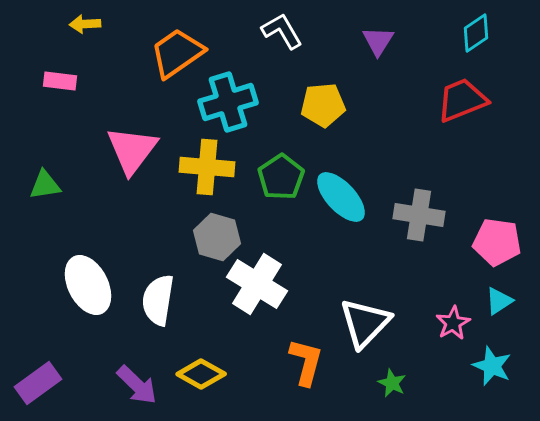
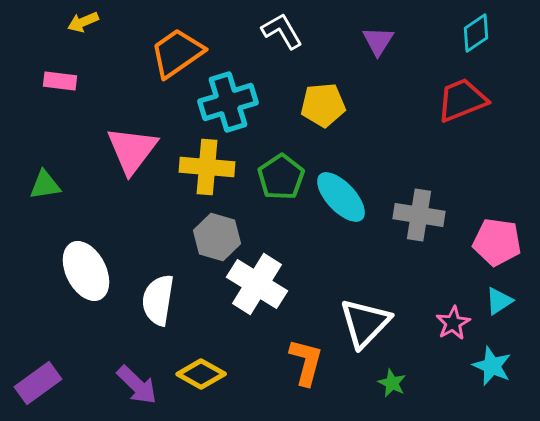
yellow arrow: moved 2 px left, 2 px up; rotated 20 degrees counterclockwise
white ellipse: moved 2 px left, 14 px up
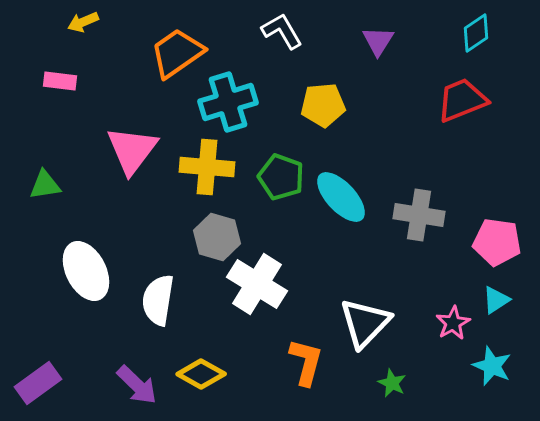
green pentagon: rotated 18 degrees counterclockwise
cyan triangle: moved 3 px left, 1 px up
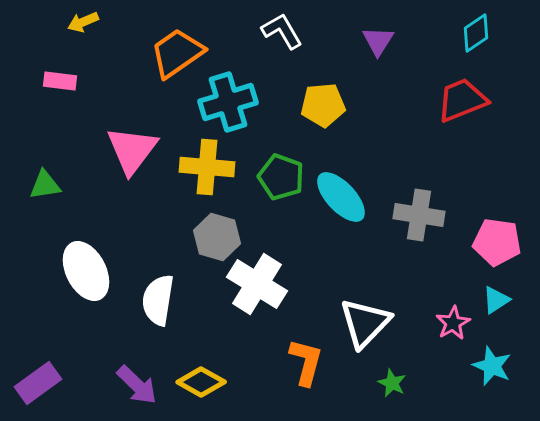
yellow diamond: moved 8 px down
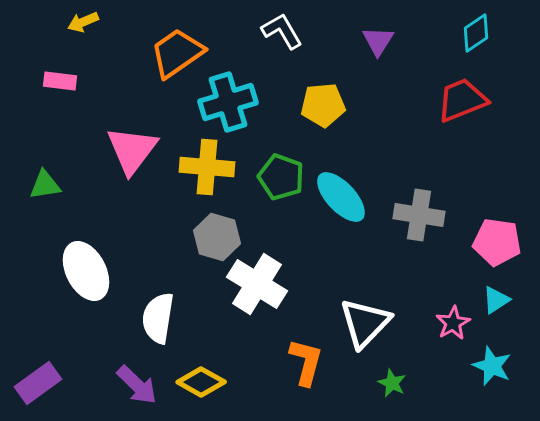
white semicircle: moved 18 px down
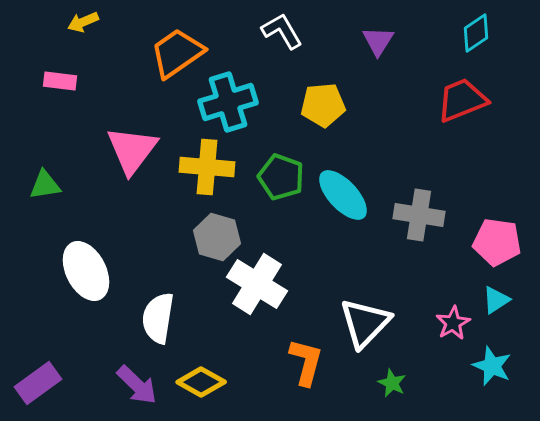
cyan ellipse: moved 2 px right, 2 px up
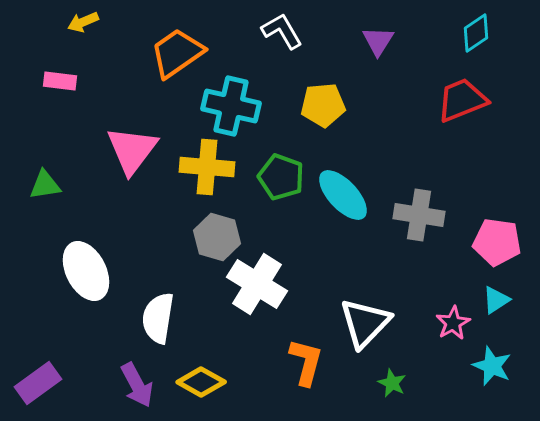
cyan cross: moved 3 px right, 4 px down; rotated 30 degrees clockwise
purple arrow: rotated 18 degrees clockwise
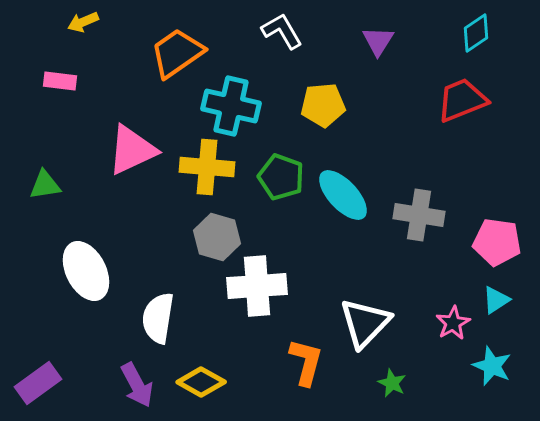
pink triangle: rotated 28 degrees clockwise
white cross: moved 2 px down; rotated 36 degrees counterclockwise
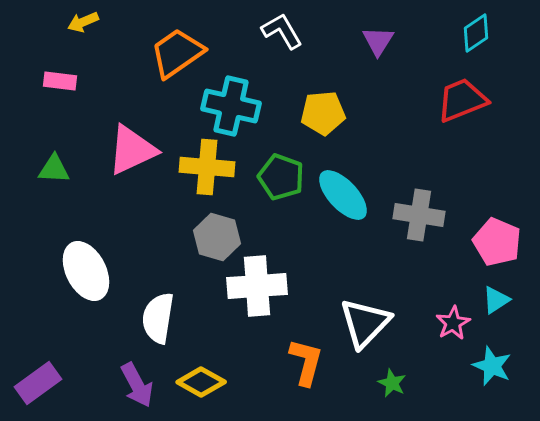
yellow pentagon: moved 8 px down
green triangle: moved 9 px right, 16 px up; rotated 12 degrees clockwise
pink pentagon: rotated 15 degrees clockwise
